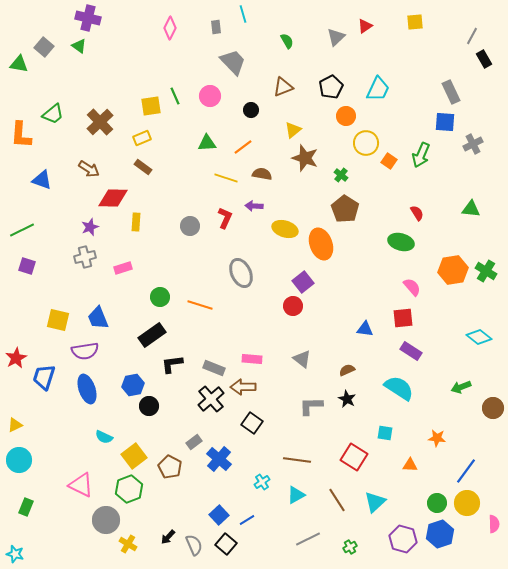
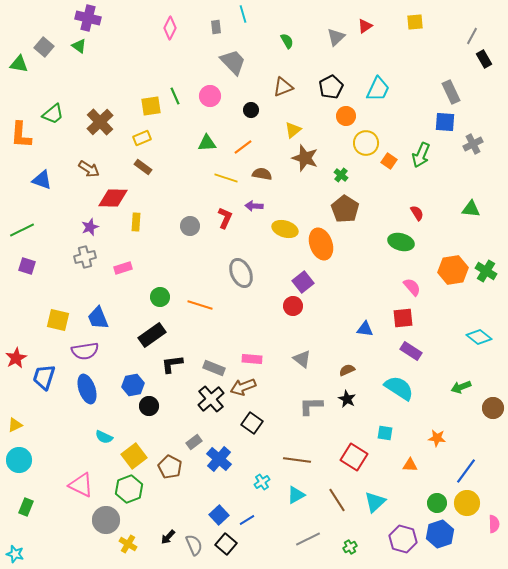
brown arrow at (243, 387): rotated 20 degrees counterclockwise
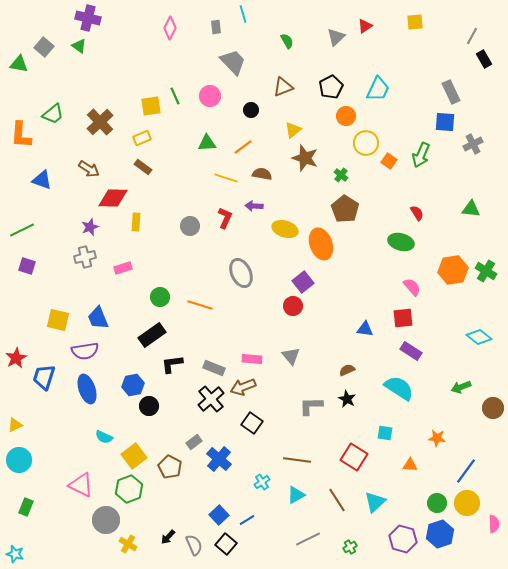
gray triangle at (302, 359): moved 11 px left, 3 px up; rotated 12 degrees clockwise
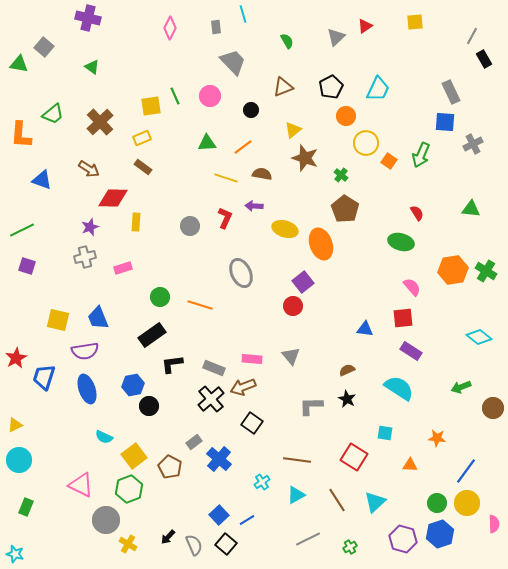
green triangle at (79, 46): moved 13 px right, 21 px down
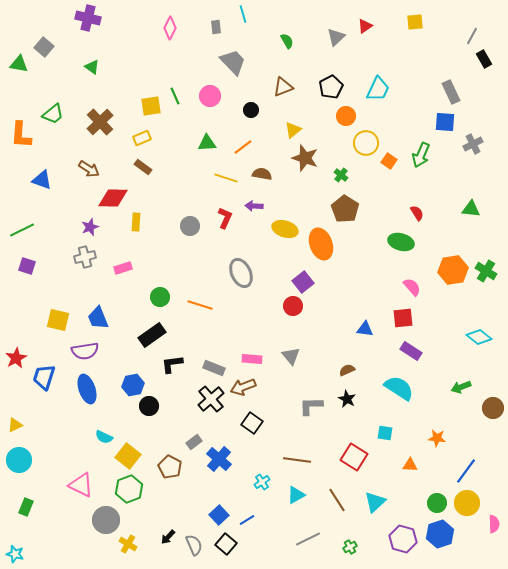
yellow square at (134, 456): moved 6 px left; rotated 15 degrees counterclockwise
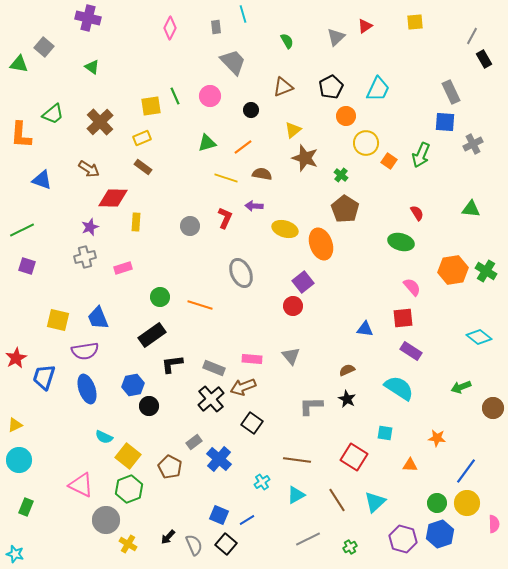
green triangle at (207, 143): rotated 12 degrees counterclockwise
blue square at (219, 515): rotated 24 degrees counterclockwise
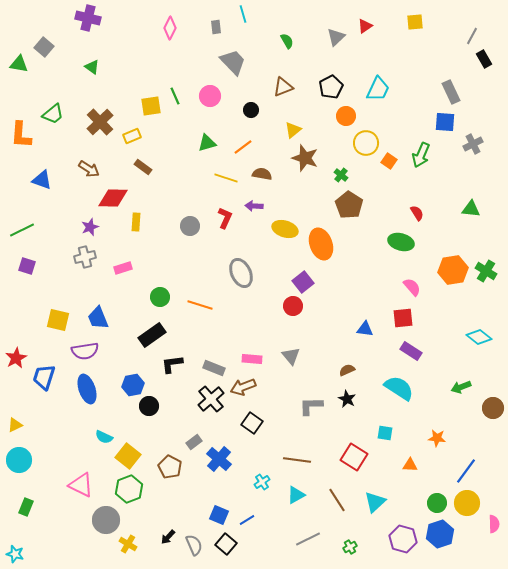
yellow rectangle at (142, 138): moved 10 px left, 2 px up
brown pentagon at (345, 209): moved 4 px right, 4 px up
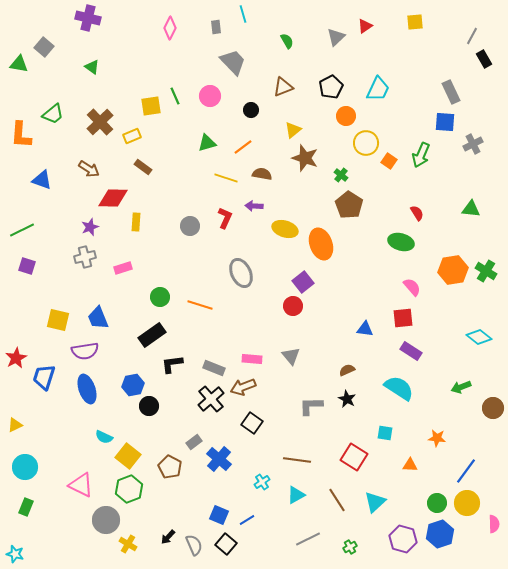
cyan circle at (19, 460): moved 6 px right, 7 px down
